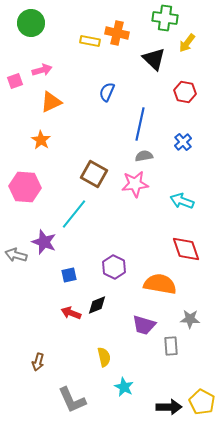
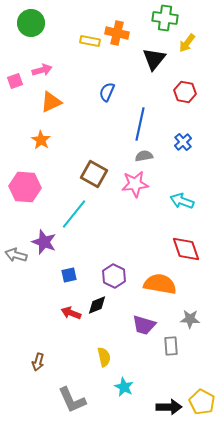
black triangle: rotated 25 degrees clockwise
purple hexagon: moved 9 px down
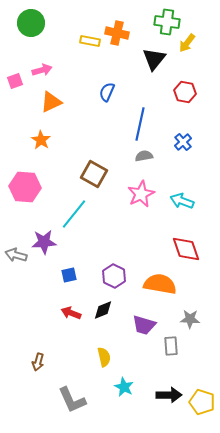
green cross: moved 2 px right, 4 px down
pink star: moved 6 px right, 10 px down; rotated 20 degrees counterclockwise
purple star: rotated 25 degrees counterclockwise
black diamond: moved 6 px right, 5 px down
yellow pentagon: rotated 10 degrees counterclockwise
black arrow: moved 12 px up
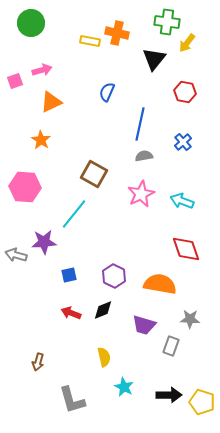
gray rectangle: rotated 24 degrees clockwise
gray L-shape: rotated 8 degrees clockwise
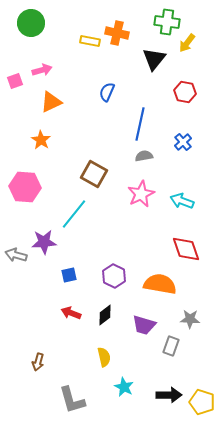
black diamond: moved 2 px right, 5 px down; rotated 15 degrees counterclockwise
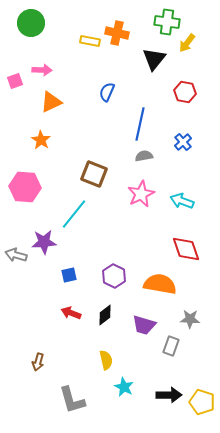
pink arrow: rotated 18 degrees clockwise
brown square: rotated 8 degrees counterclockwise
yellow semicircle: moved 2 px right, 3 px down
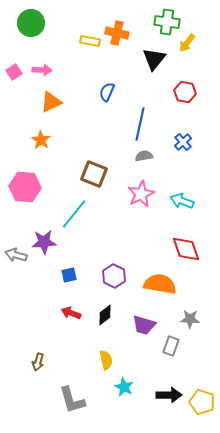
pink square: moved 1 px left, 9 px up; rotated 14 degrees counterclockwise
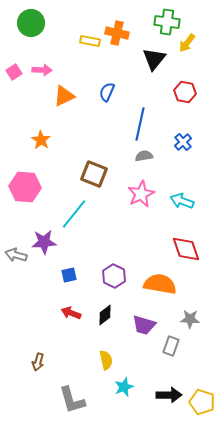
orange triangle: moved 13 px right, 6 px up
cyan star: rotated 24 degrees clockwise
